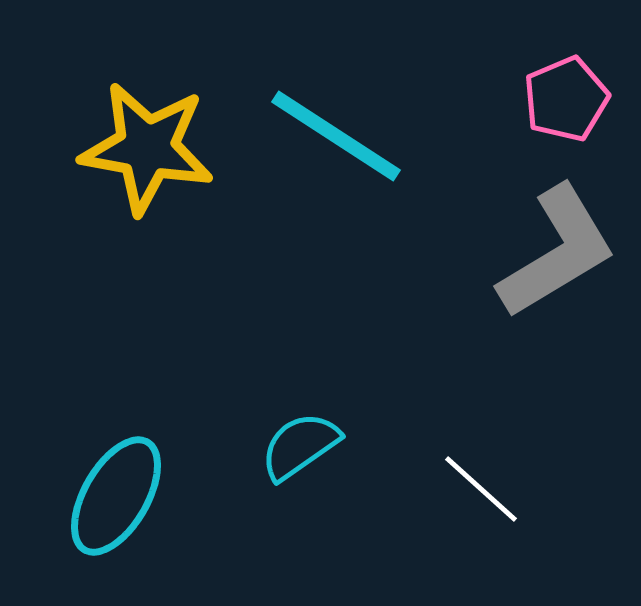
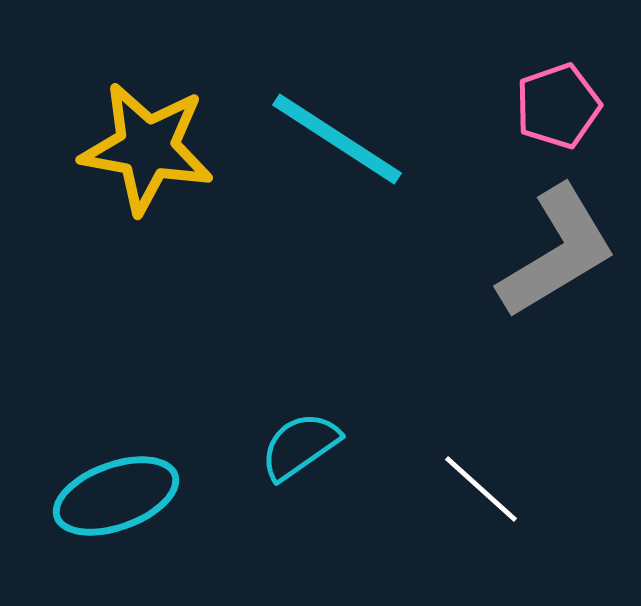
pink pentagon: moved 8 px left, 7 px down; rotated 4 degrees clockwise
cyan line: moved 1 px right, 3 px down
cyan ellipse: rotated 40 degrees clockwise
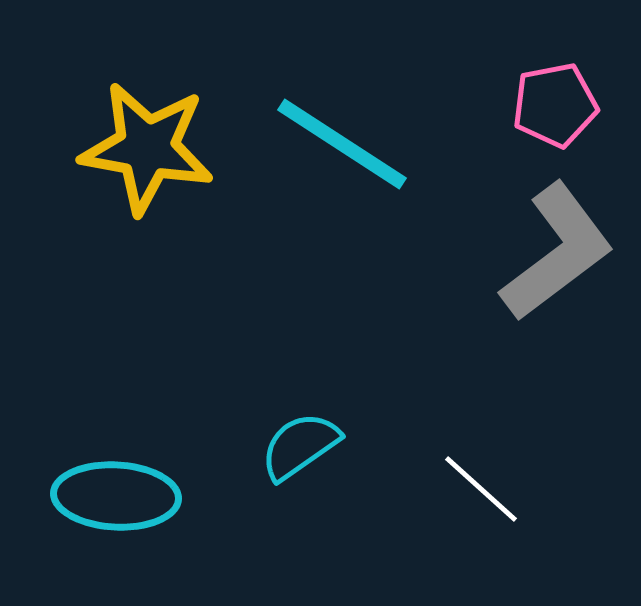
pink pentagon: moved 3 px left, 1 px up; rotated 8 degrees clockwise
cyan line: moved 5 px right, 5 px down
gray L-shape: rotated 6 degrees counterclockwise
cyan ellipse: rotated 23 degrees clockwise
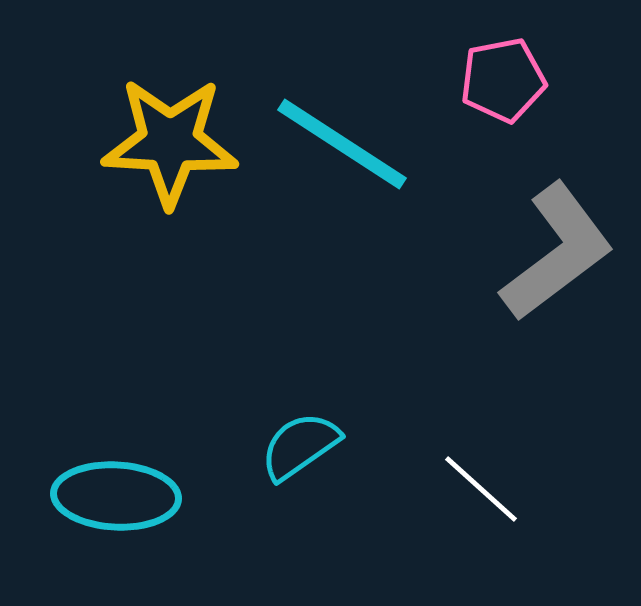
pink pentagon: moved 52 px left, 25 px up
yellow star: moved 23 px right, 6 px up; rotated 7 degrees counterclockwise
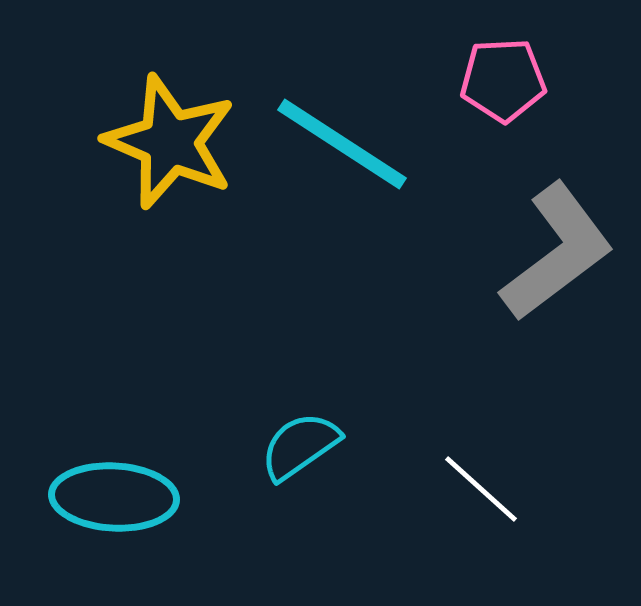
pink pentagon: rotated 8 degrees clockwise
yellow star: rotated 20 degrees clockwise
cyan ellipse: moved 2 px left, 1 px down
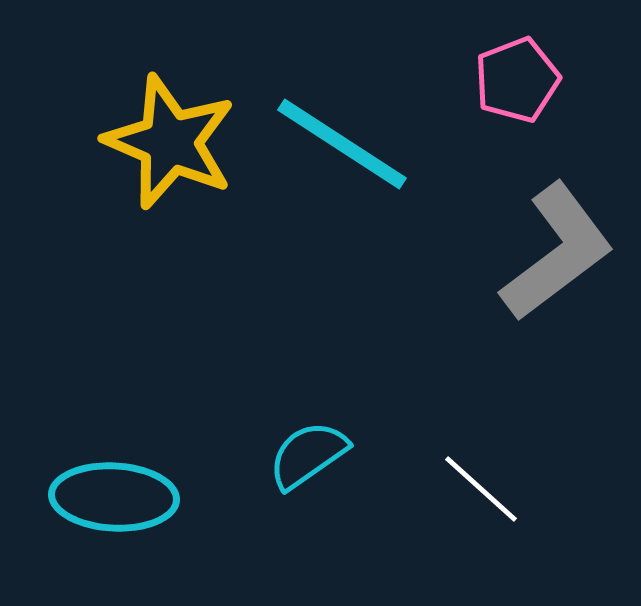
pink pentagon: moved 14 px right; rotated 18 degrees counterclockwise
cyan semicircle: moved 8 px right, 9 px down
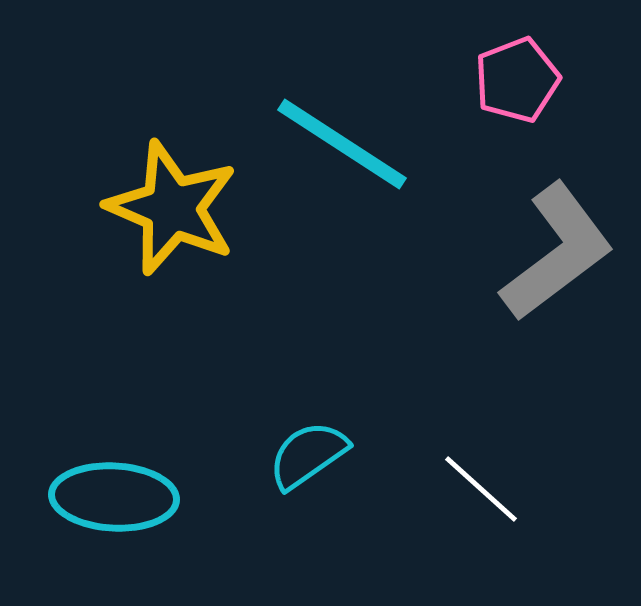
yellow star: moved 2 px right, 66 px down
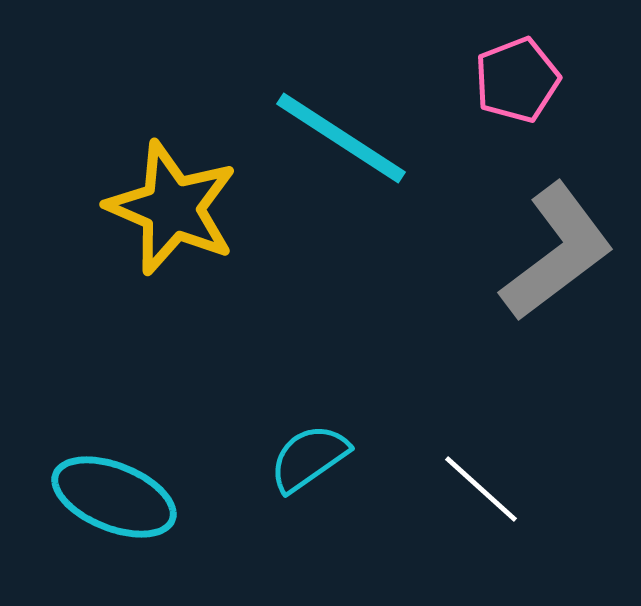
cyan line: moved 1 px left, 6 px up
cyan semicircle: moved 1 px right, 3 px down
cyan ellipse: rotated 19 degrees clockwise
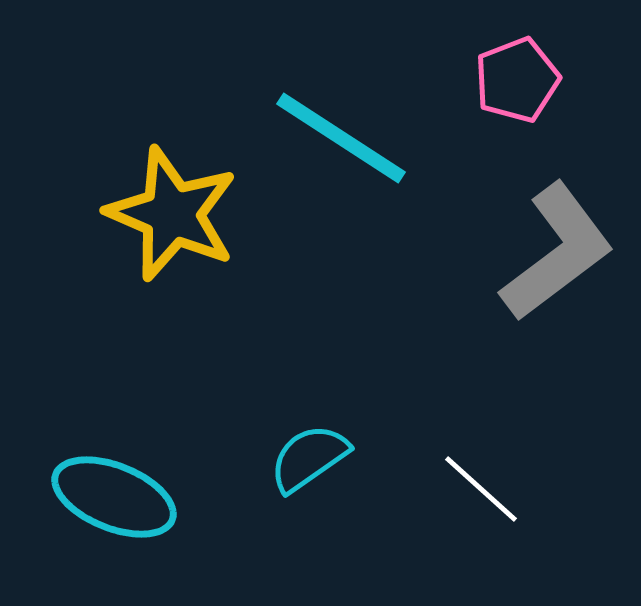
yellow star: moved 6 px down
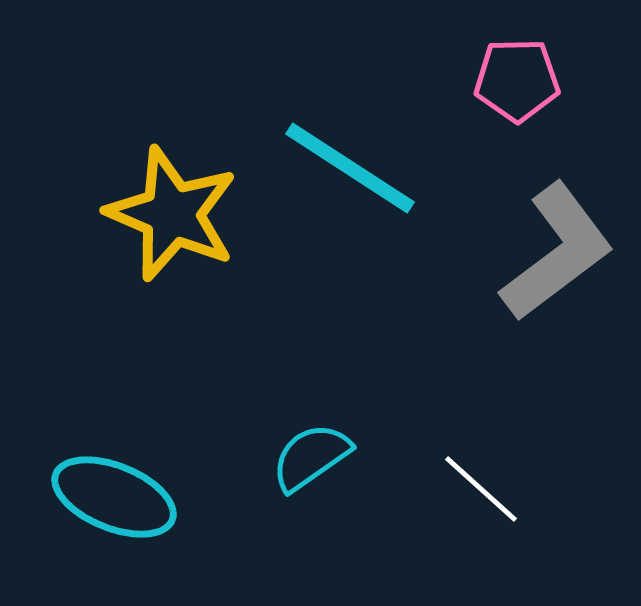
pink pentagon: rotated 20 degrees clockwise
cyan line: moved 9 px right, 30 px down
cyan semicircle: moved 2 px right, 1 px up
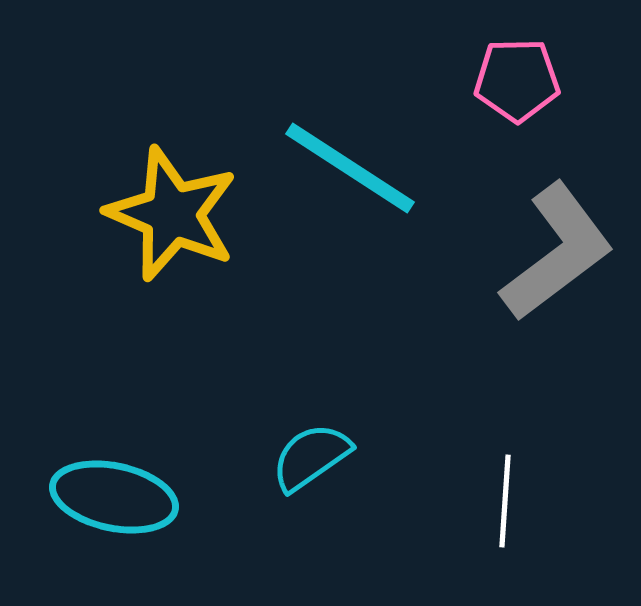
white line: moved 24 px right, 12 px down; rotated 52 degrees clockwise
cyan ellipse: rotated 10 degrees counterclockwise
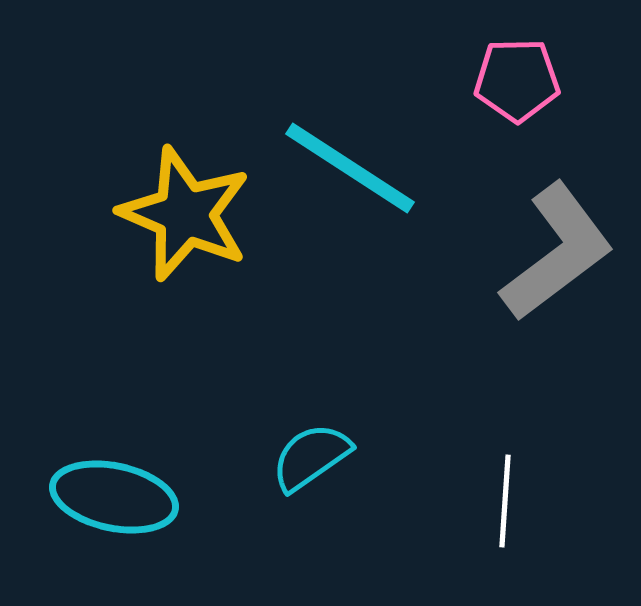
yellow star: moved 13 px right
